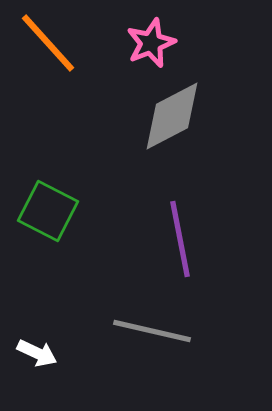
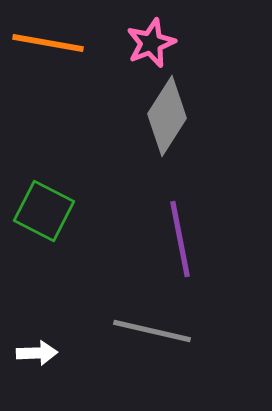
orange line: rotated 38 degrees counterclockwise
gray diamond: moved 5 px left; rotated 30 degrees counterclockwise
green square: moved 4 px left
white arrow: rotated 27 degrees counterclockwise
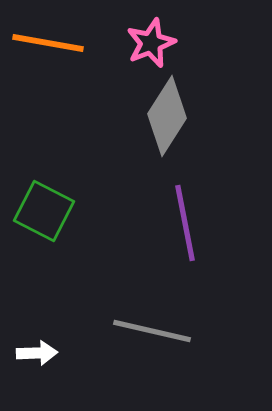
purple line: moved 5 px right, 16 px up
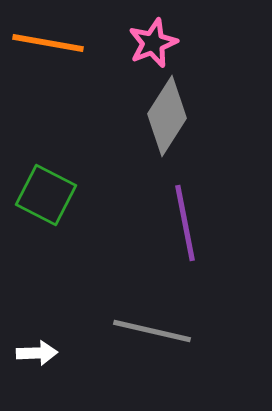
pink star: moved 2 px right
green square: moved 2 px right, 16 px up
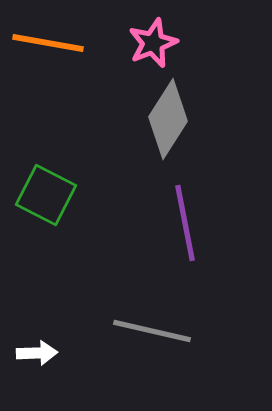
gray diamond: moved 1 px right, 3 px down
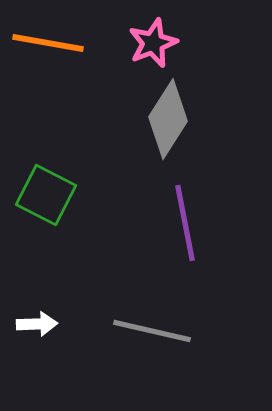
white arrow: moved 29 px up
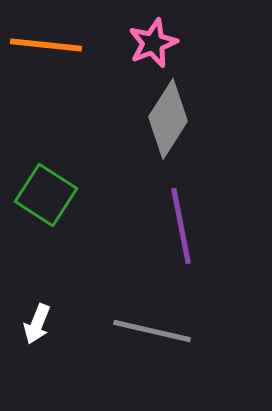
orange line: moved 2 px left, 2 px down; rotated 4 degrees counterclockwise
green square: rotated 6 degrees clockwise
purple line: moved 4 px left, 3 px down
white arrow: rotated 114 degrees clockwise
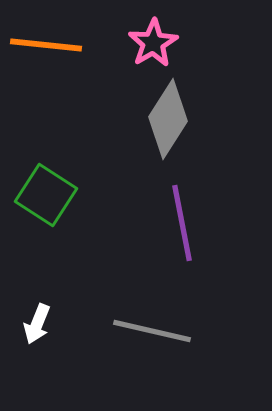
pink star: rotated 9 degrees counterclockwise
purple line: moved 1 px right, 3 px up
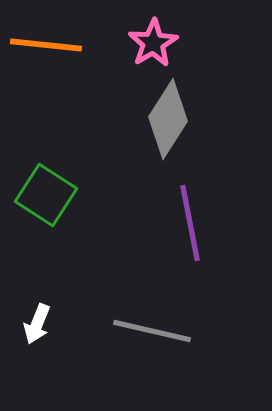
purple line: moved 8 px right
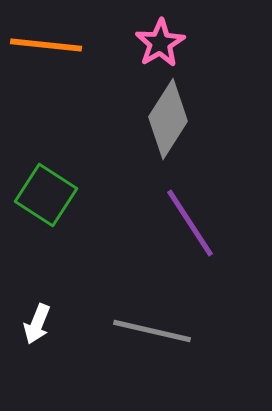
pink star: moved 7 px right
purple line: rotated 22 degrees counterclockwise
